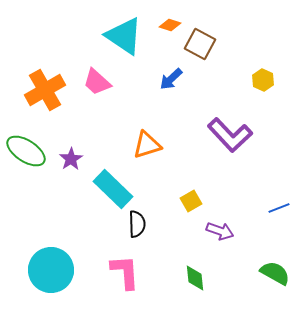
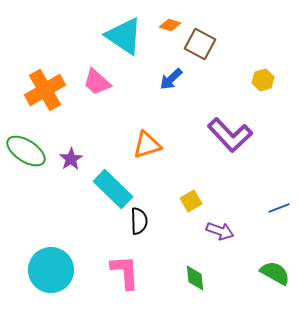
yellow hexagon: rotated 20 degrees clockwise
black semicircle: moved 2 px right, 3 px up
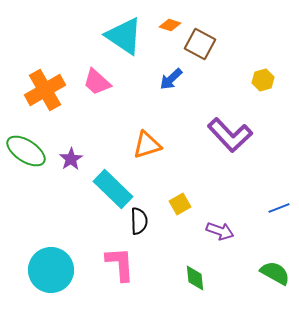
yellow square: moved 11 px left, 3 px down
pink L-shape: moved 5 px left, 8 px up
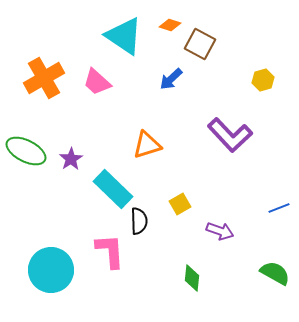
orange cross: moved 1 px left, 12 px up
green ellipse: rotated 6 degrees counterclockwise
pink L-shape: moved 10 px left, 13 px up
green diamond: moved 3 px left; rotated 12 degrees clockwise
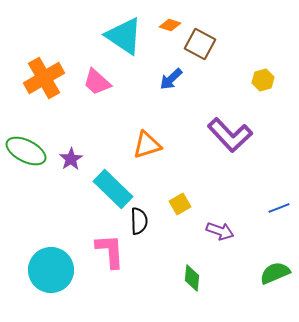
green semicircle: rotated 52 degrees counterclockwise
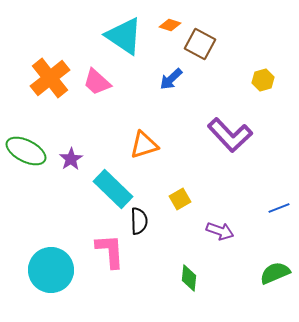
orange cross: moved 6 px right; rotated 9 degrees counterclockwise
orange triangle: moved 3 px left
yellow square: moved 5 px up
green diamond: moved 3 px left
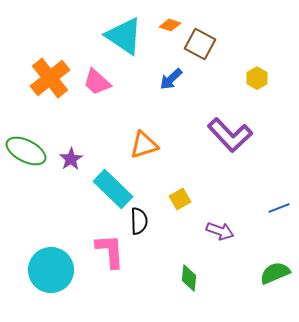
yellow hexagon: moved 6 px left, 2 px up; rotated 15 degrees counterclockwise
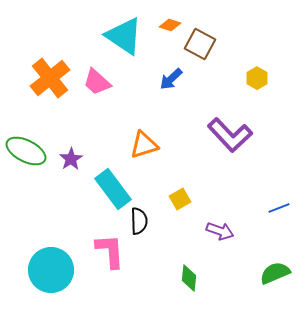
cyan rectangle: rotated 9 degrees clockwise
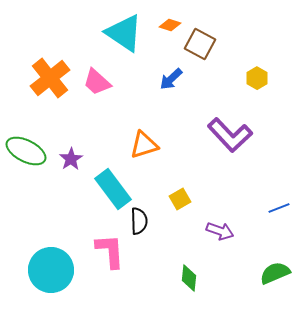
cyan triangle: moved 3 px up
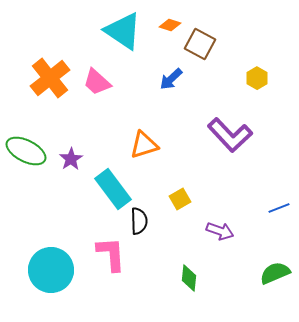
cyan triangle: moved 1 px left, 2 px up
pink L-shape: moved 1 px right, 3 px down
